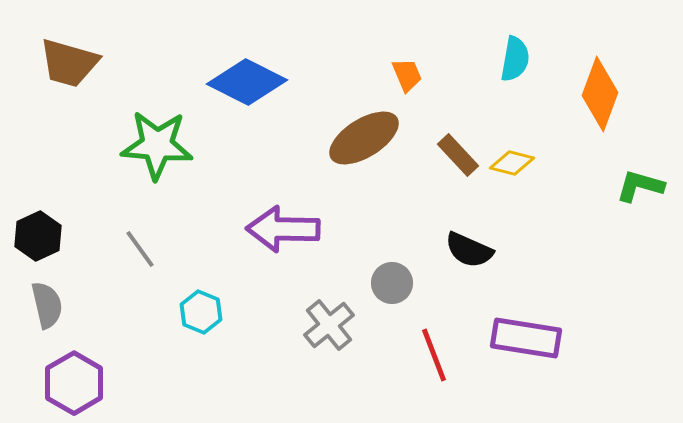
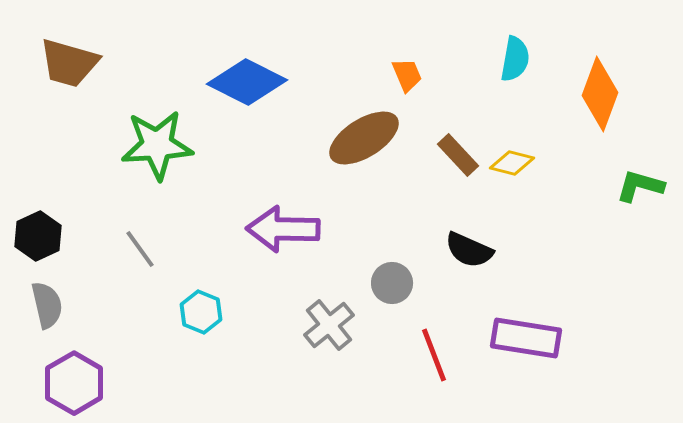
green star: rotated 8 degrees counterclockwise
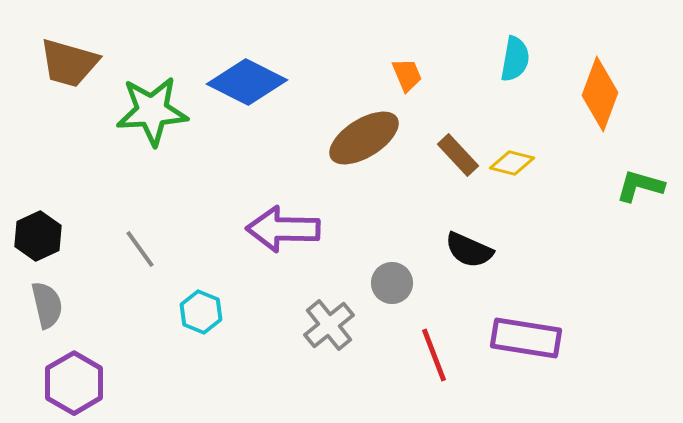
green star: moved 5 px left, 34 px up
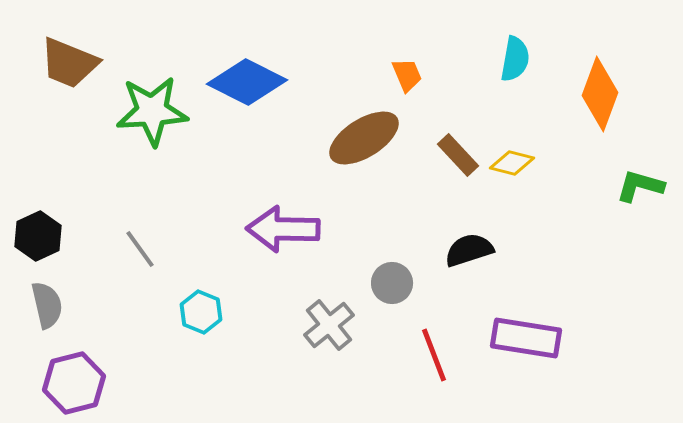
brown trapezoid: rotated 6 degrees clockwise
black semicircle: rotated 138 degrees clockwise
purple hexagon: rotated 16 degrees clockwise
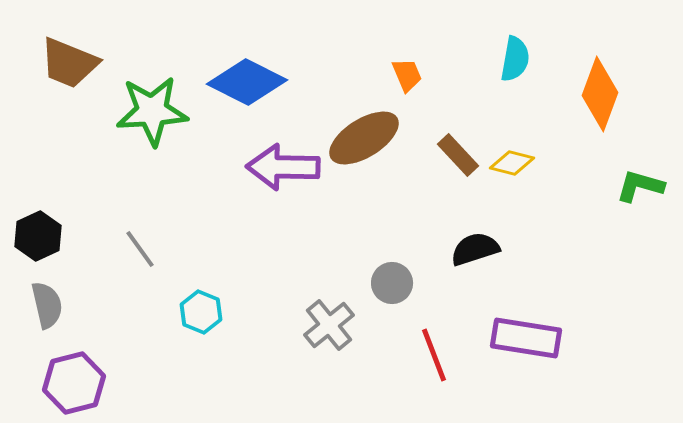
purple arrow: moved 62 px up
black semicircle: moved 6 px right, 1 px up
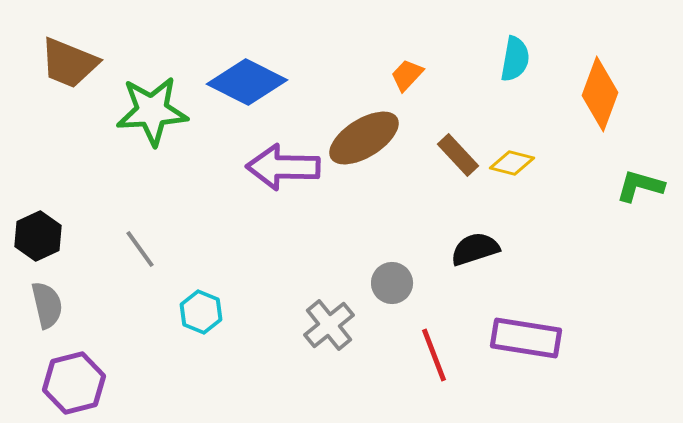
orange trapezoid: rotated 114 degrees counterclockwise
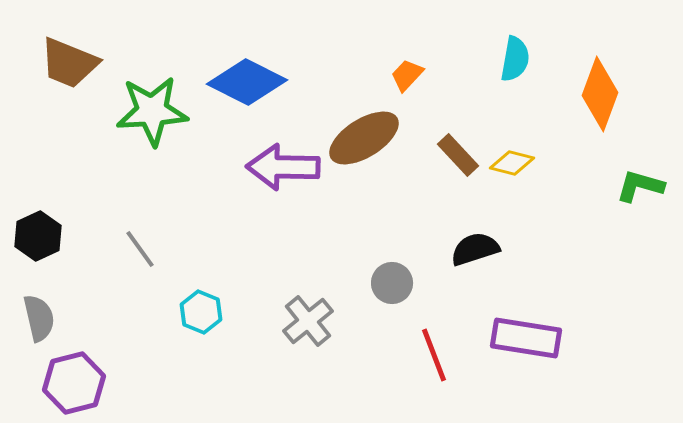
gray semicircle: moved 8 px left, 13 px down
gray cross: moved 21 px left, 4 px up
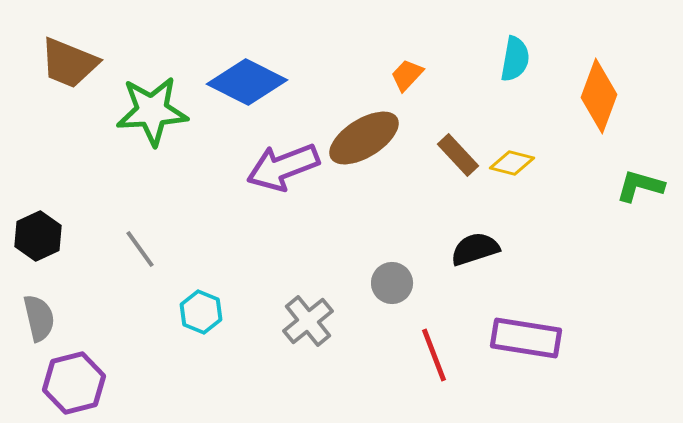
orange diamond: moved 1 px left, 2 px down
purple arrow: rotated 22 degrees counterclockwise
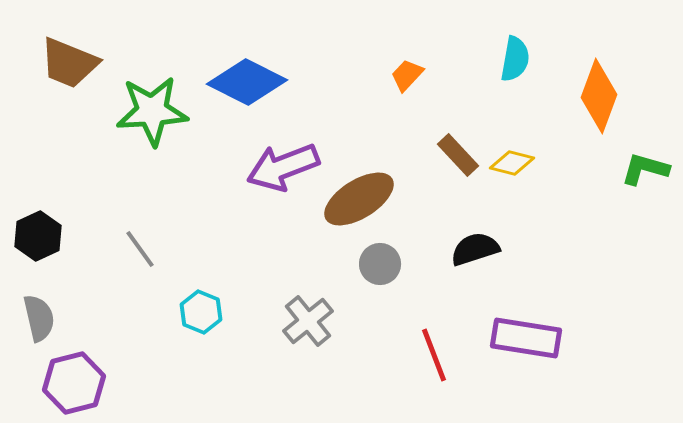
brown ellipse: moved 5 px left, 61 px down
green L-shape: moved 5 px right, 17 px up
gray circle: moved 12 px left, 19 px up
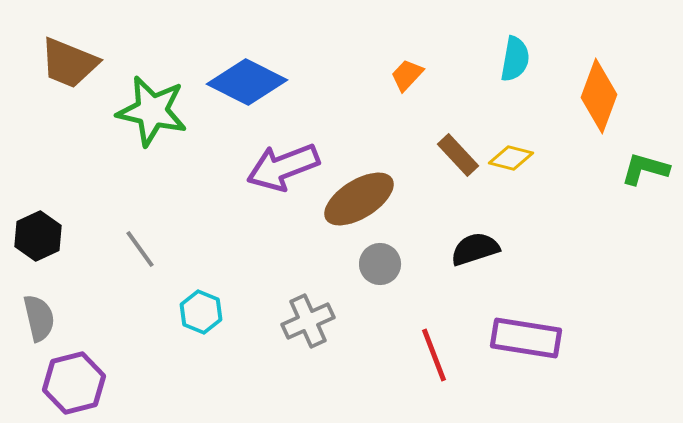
green star: rotated 16 degrees clockwise
yellow diamond: moved 1 px left, 5 px up
gray cross: rotated 15 degrees clockwise
